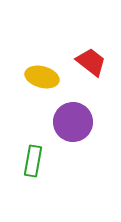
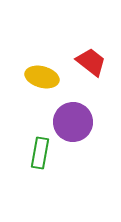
green rectangle: moved 7 px right, 8 px up
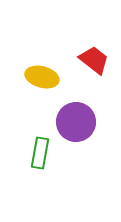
red trapezoid: moved 3 px right, 2 px up
purple circle: moved 3 px right
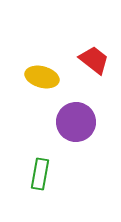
green rectangle: moved 21 px down
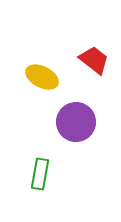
yellow ellipse: rotated 12 degrees clockwise
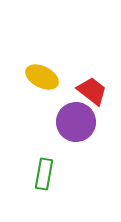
red trapezoid: moved 2 px left, 31 px down
green rectangle: moved 4 px right
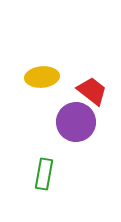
yellow ellipse: rotated 32 degrees counterclockwise
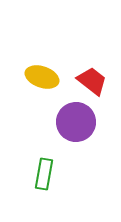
yellow ellipse: rotated 24 degrees clockwise
red trapezoid: moved 10 px up
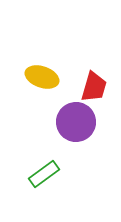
red trapezoid: moved 2 px right, 6 px down; rotated 68 degrees clockwise
green rectangle: rotated 44 degrees clockwise
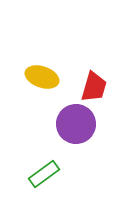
purple circle: moved 2 px down
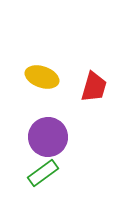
purple circle: moved 28 px left, 13 px down
green rectangle: moved 1 px left, 1 px up
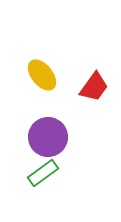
yellow ellipse: moved 2 px up; rotated 32 degrees clockwise
red trapezoid: rotated 20 degrees clockwise
